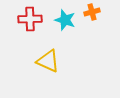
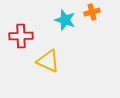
red cross: moved 9 px left, 17 px down
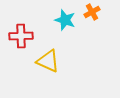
orange cross: rotated 14 degrees counterclockwise
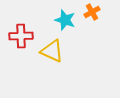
yellow triangle: moved 4 px right, 10 px up
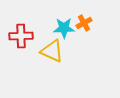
orange cross: moved 8 px left, 11 px down
cyan star: moved 1 px left, 8 px down; rotated 20 degrees counterclockwise
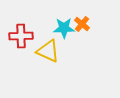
orange cross: moved 2 px left, 1 px down; rotated 21 degrees counterclockwise
yellow triangle: moved 4 px left
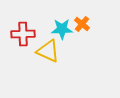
cyan star: moved 2 px left, 1 px down
red cross: moved 2 px right, 2 px up
